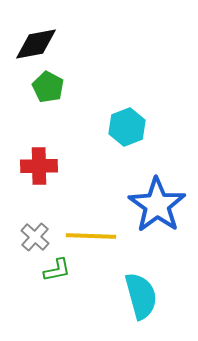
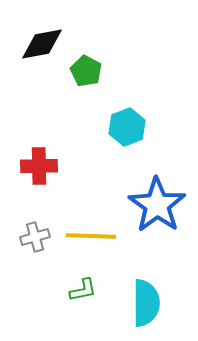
black diamond: moved 6 px right
green pentagon: moved 38 px right, 16 px up
gray cross: rotated 32 degrees clockwise
green L-shape: moved 26 px right, 20 px down
cyan semicircle: moved 5 px right, 7 px down; rotated 15 degrees clockwise
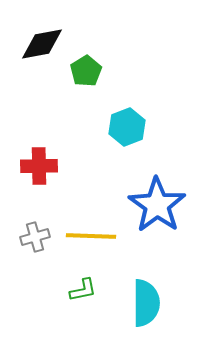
green pentagon: rotated 12 degrees clockwise
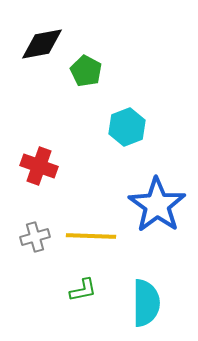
green pentagon: rotated 12 degrees counterclockwise
red cross: rotated 21 degrees clockwise
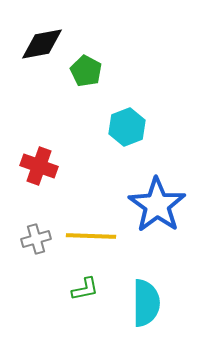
gray cross: moved 1 px right, 2 px down
green L-shape: moved 2 px right, 1 px up
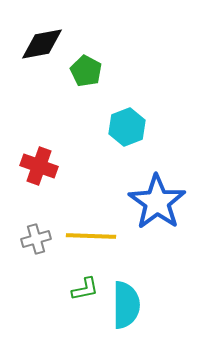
blue star: moved 3 px up
cyan semicircle: moved 20 px left, 2 px down
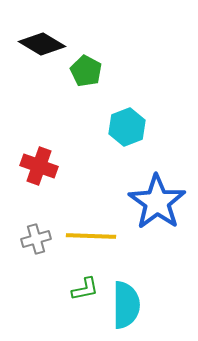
black diamond: rotated 42 degrees clockwise
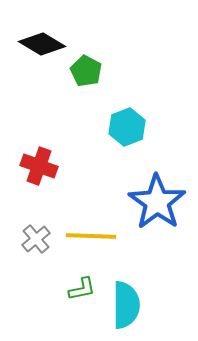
gray cross: rotated 24 degrees counterclockwise
green L-shape: moved 3 px left
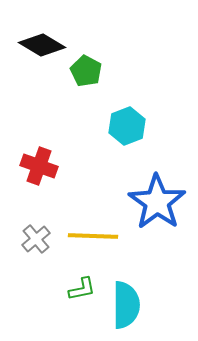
black diamond: moved 1 px down
cyan hexagon: moved 1 px up
yellow line: moved 2 px right
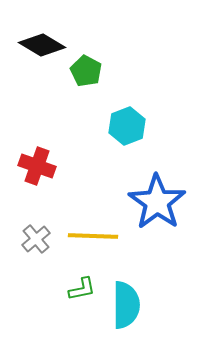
red cross: moved 2 px left
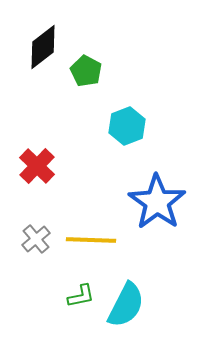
black diamond: moved 1 px right, 2 px down; rotated 69 degrees counterclockwise
red cross: rotated 24 degrees clockwise
yellow line: moved 2 px left, 4 px down
green L-shape: moved 1 px left, 7 px down
cyan semicircle: rotated 27 degrees clockwise
